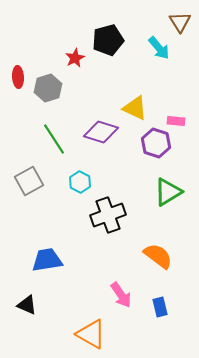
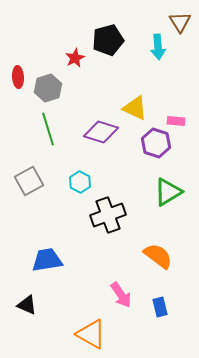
cyan arrow: moved 1 px left, 1 px up; rotated 35 degrees clockwise
green line: moved 6 px left, 10 px up; rotated 16 degrees clockwise
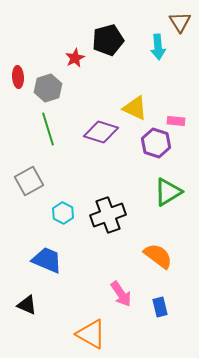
cyan hexagon: moved 17 px left, 31 px down
blue trapezoid: rotated 32 degrees clockwise
pink arrow: moved 1 px up
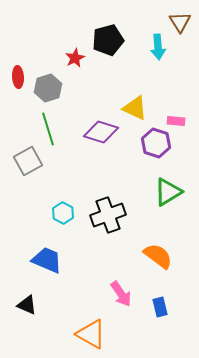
gray square: moved 1 px left, 20 px up
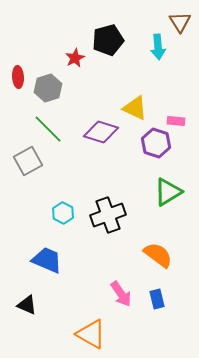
green line: rotated 28 degrees counterclockwise
orange semicircle: moved 1 px up
blue rectangle: moved 3 px left, 8 px up
